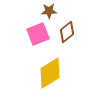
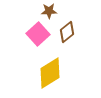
pink square: rotated 20 degrees counterclockwise
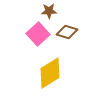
brown diamond: rotated 55 degrees clockwise
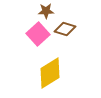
brown star: moved 3 px left
brown diamond: moved 2 px left, 3 px up
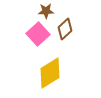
brown diamond: rotated 60 degrees counterclockwise
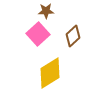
brown diamond: moved 8 px right, 7 px down
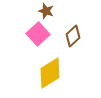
brown star: rotated 21 degrees clockwise
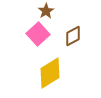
brown star: rotated 21 degrees clockwise
brown diamond: rotated 15 degrees clockwise
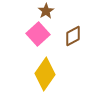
yellow diamond: moved 5 px left, 1 px down; rotated 24 degrees counterclockwise
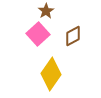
yellow diamond: moved 6 px right
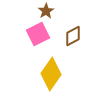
pink square: rotated 15 degrees clockwise
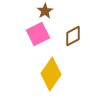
brown star: moved 1 px left
